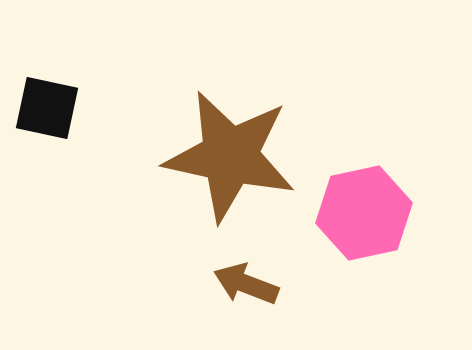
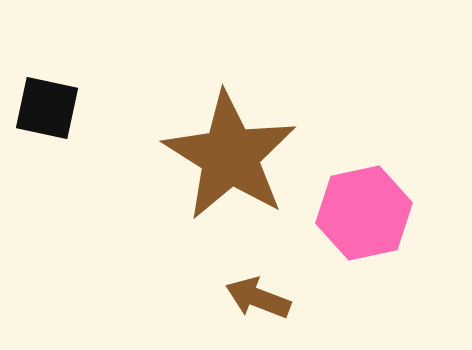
brown star: rotated 20 degrees clockwise
brown arrow: moved 12 px right, 14 px down
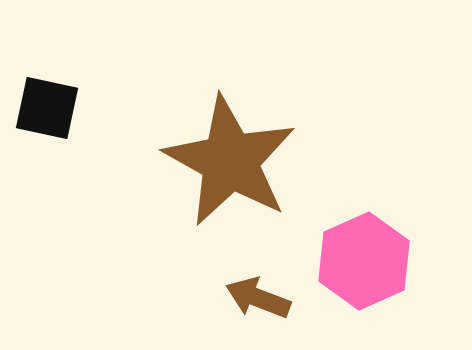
brown star: moved 5 px down; rotated 3 degrees counterclockwise
pink hexagon: moved 48 px down; rotated 12 degrees counterclockwise
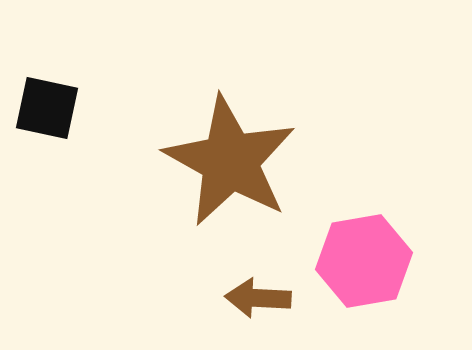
pink hexagon: rotated 14 degrees clockwise
brown arrow: rotated 18 degrees counterclockwise
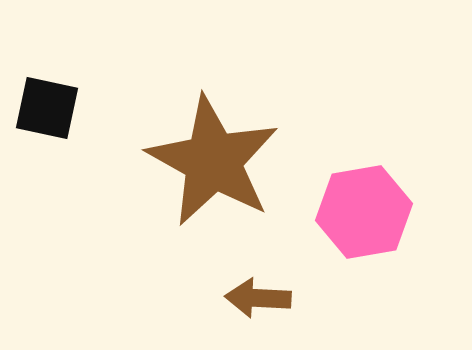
brown star: moved 17 px left
pink hexagon: moved 49 px up
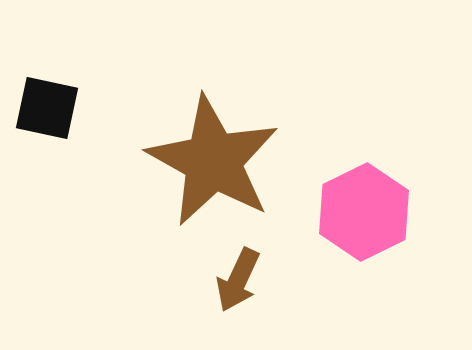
pink hexagon: rotated 16 degrees counterclockwise
brown arrow: moved 20 px left, 18 px up; rotated 68 degrees counterclockwise
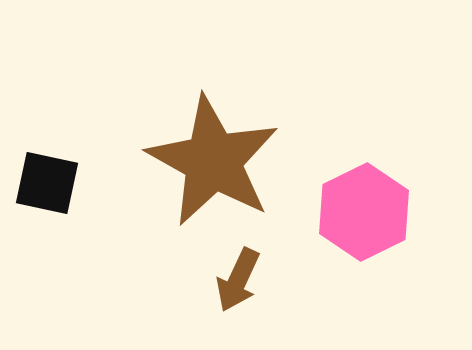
black square: moved 75 px down
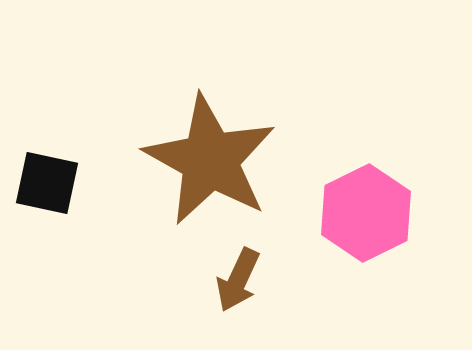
brown star: moved 3 px left, 1 px up
pink hexagon: moved 2 px right, 1 px down
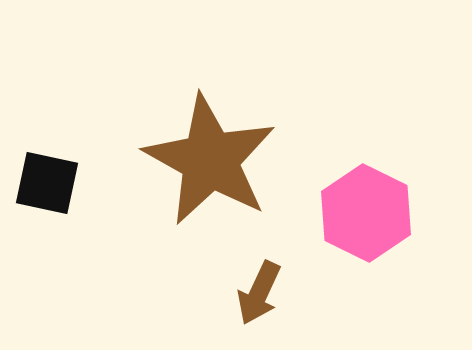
pink hexagon: rotated 8 degrees counterclockwise
brown arrow: moved 21 px right, 13 px down
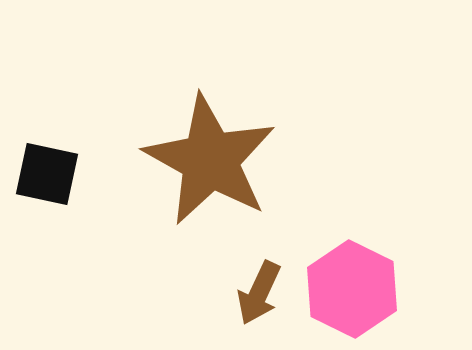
black square: moved 9 px up
pink hexagon: moved 14 px left, 76 px down
